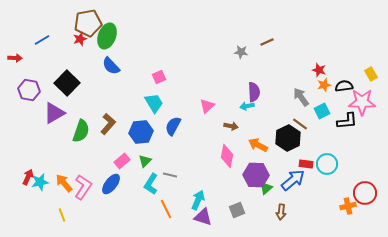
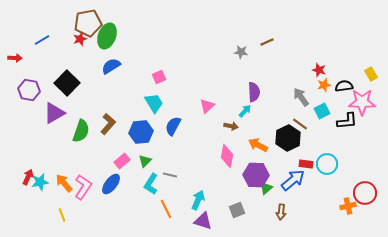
blue semicircle at (111, 66): rotated 102 degrees clockwise
cyan arrow at (247, 106): moved 2 px left, 5 px down; rotated 144 degrees clockwise
purple triangle at (203, 217): moved 4 px down
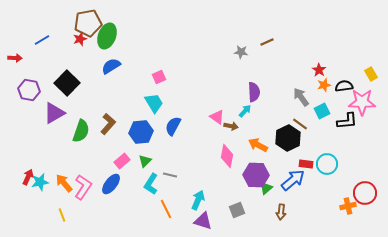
red star at (319, 70): rotated 16 degrees clockwise
pink triangle at (207, 106): moved 10 px right, 11 px down; rotated 42 degrees counterclockwise
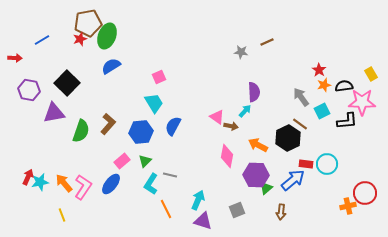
purple triangle at (54, 113): rotated 20 degrees clockwise
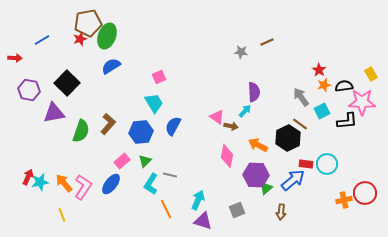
orange cross at (348, 206): moved 4 px left, 6 px up
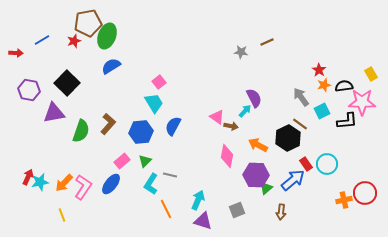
red star at (80, 39): moved 6 px left, 2 px down
red arrow at (15, 58): moved 1 px right, 5 px up
pink square at (159, 77): moved 5 px down; rotated 16 degrees counterclockwise
purple semicircle at (254, 92): moved 6 px down; rotated 24 degrees counterclockwise
red rectangle at (306, 164): rotated 48 degrees clockwise
orange arrow at (64, 183): rotated 96 degrees counterclockwise
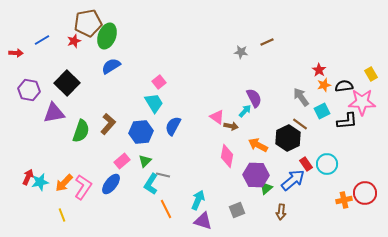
gray line at (170, 175): moved 7 px left
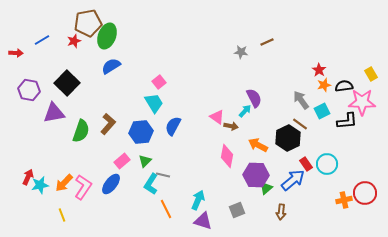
gray arrow at (301, 97): moved 3 px down
cyan star at (40, 182): moved 3 px down
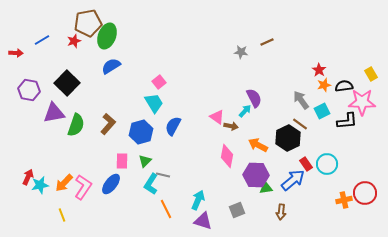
green semicircle at (81, 131): moved 5 px left, 6 px up
blue hexagon at (141, 132): rotated 10 degrees counterclockwise
pink rectangle at (122, 161): rotated 49 degrees counterclockwise
green triangle at (266, 188): rotated 32 degrees clockwise
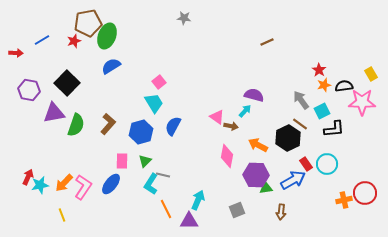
gray star at (241, 52): moved 57 px left, 34 px up
purple semicircle at (254, 98): moved 3 px up; rotated 48 degrees counterclockwise
black L-shape at (347, 121): moved 13 px left, 8 px down
blue arrow at (293, 180): rotated 10 degrees clockwise
purple triangle at (203, 221): moved 14 px left; rotated 18 degrees counterclockwise
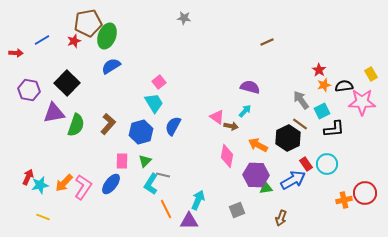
purple semicircle at (254, 95): moved 4 px left, 8 px up
brown arrow at (281, 212): moved 6 px down; rotated 14 degrees clockwise
yellow line at (62, 215): moved 19 px left, 2 px down; rotated 48 degrees counterclockwise
